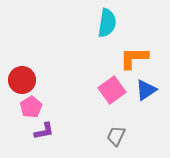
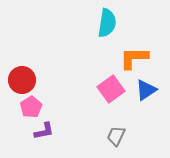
pink square: moved 1 px left, 1 px up
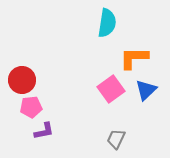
blue triangle: rotated 10 degrees counterclockwise
pink pentagon: rotated 25 degrees clockwise
gray trapezoid: moved 3 px down
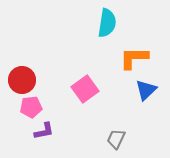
pink square: moved 26 px left
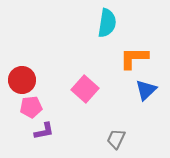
pink square: rotated 12 degrees counterclockwise
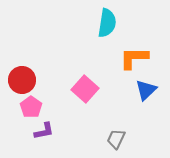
pink pentagon: rotated 30 degrees counterclockwise
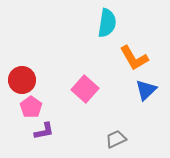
orange L-shape: rotated 120 degrees counterclockwise
gray trapezoid: rotated 40 degrees clockwise
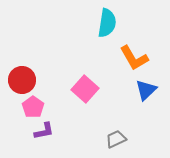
pink pentagon: moved 2 px right
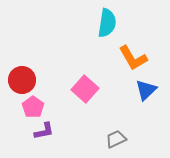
orange L-shape: moved 1 px left
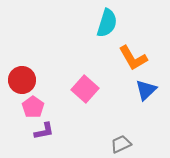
cyan semicircle: rotated 8 degrees clockwise
gray trapezoid: moved 5 px right, 5 px down
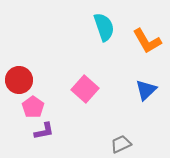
cyan semicircle: moved 3 px left, 4 px down; rotated 36 degrees counterclockwise
orange L-shape: moved 14 px right, 17 px up
red circle: moved 3 px left
